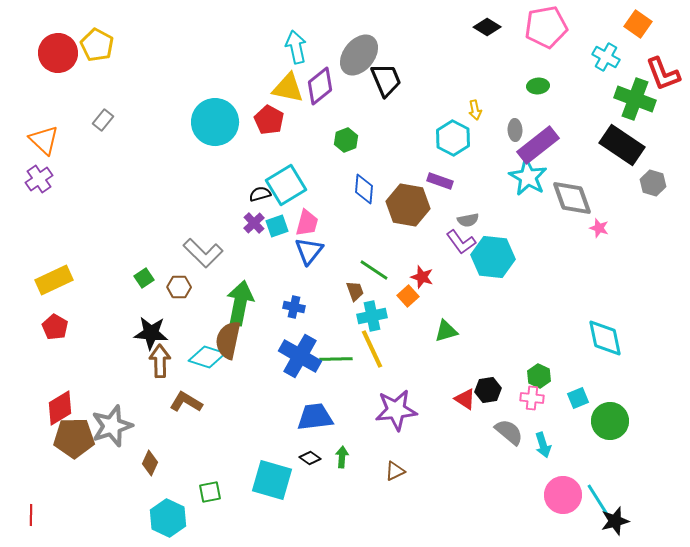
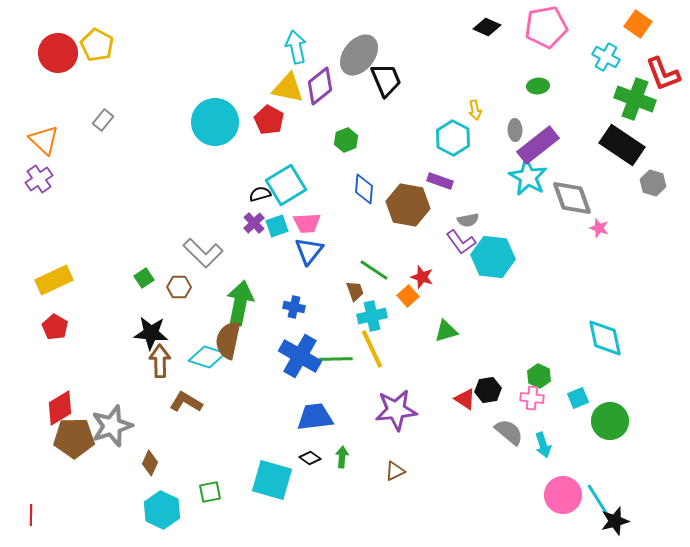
black diamond at (487, 27): rotated 8 degrees counterclockwise
pink trapezoid at (307, 223): rotated 72 degrees clockwise
cyan hexagon at (168, 518): moved 6 px left, 8 px up
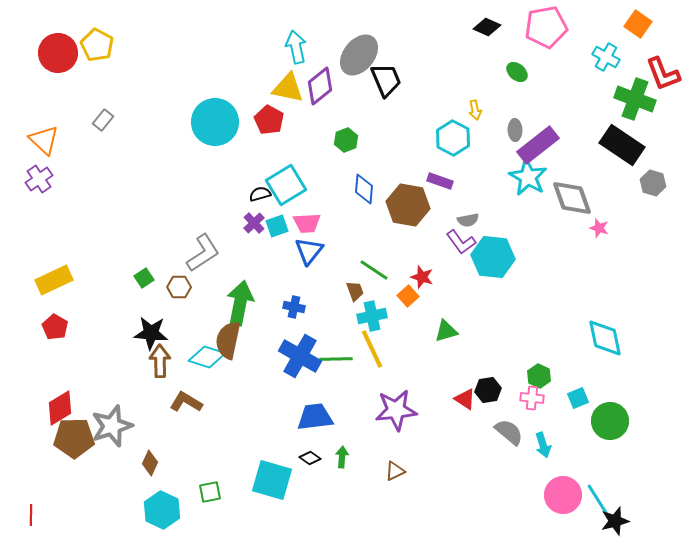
green ellipse at (538, 86): moved 21 px left, 14 px up; rotated 45 degrees clockwise
gray L-shape at (203, 253): rotated 78 degrees counterclockwise
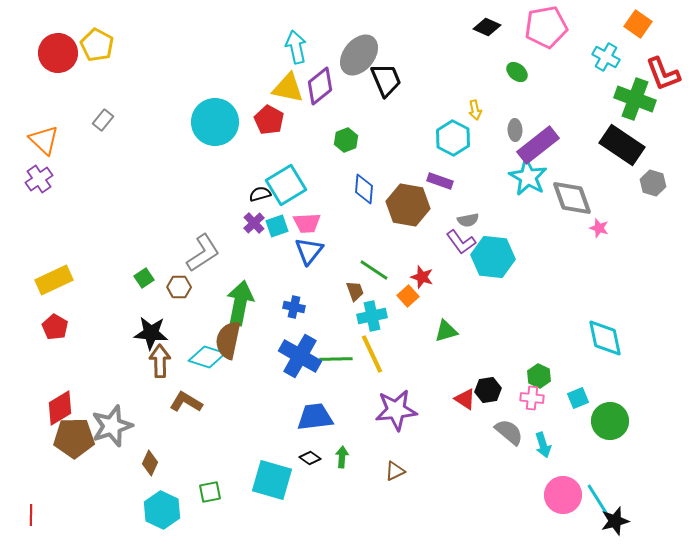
yellow line at (372, 349): moved 5 px down
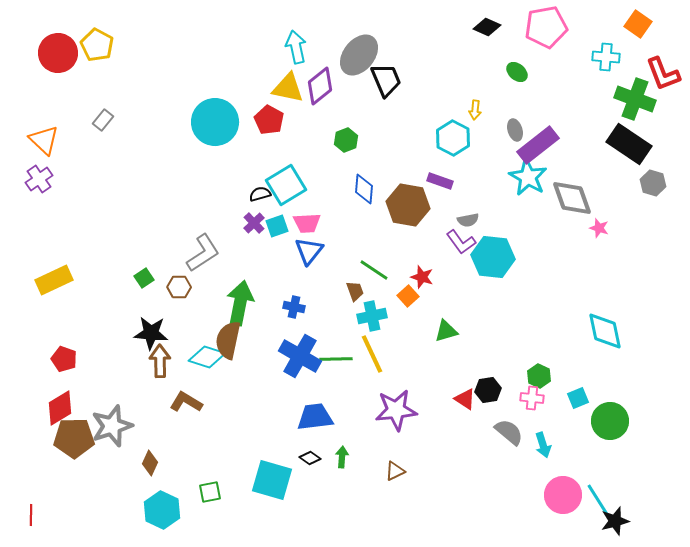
cyan cross at (606, 57): rotated 24 degrees counterclockwise
yellow arrow at (475, 110): rotated 18 degrees clockwise
gray ellipse at (515, 130): rotated 15 degrees counterclockwise
black rectangle at (622, 145): moved 7 px right, 1 px up
red pentagon at (55, 327): moved 9 px right, 32 px down; rotated 10 degrees counterclockwise
cyan diamond at (605, 338): moved 7 px up
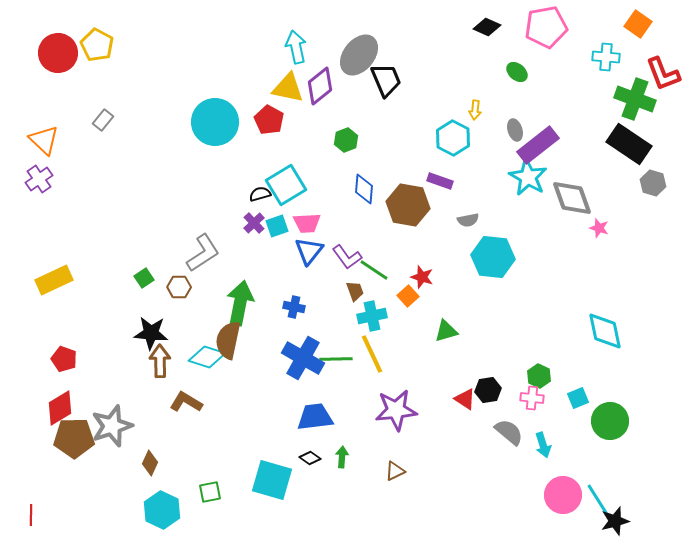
purple L-shape at (461, 242): moved 114 px left, 15 px down
blue cross at (300, 356): moved 3 px right, 2 px down
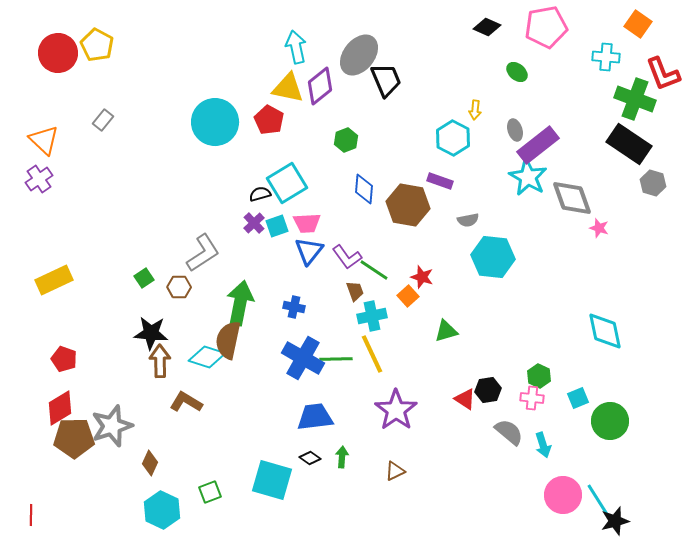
cyan square at (286, 185): moved 1 px right, 2 px up
purple star at (396, 410): rotated 30 degrees counterclockwise
green square at (210, 492): rotated 10 degrees counterclockwise
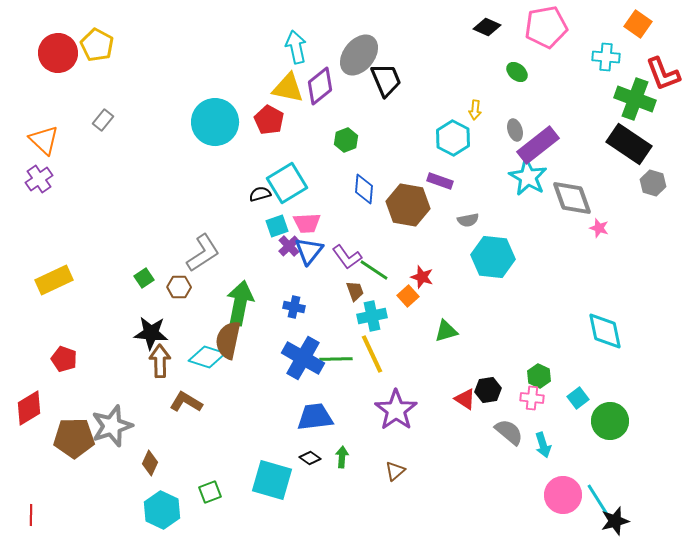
purple cross at (254, 223): moved 35 px right, 23 px down
cyan square at (578, 398): rotated 15 degrees counterclockwise
red diamond at (60, 408): moved 31 px left
brown triangle at (395, 471): rotated 15 degrees counterclockwise
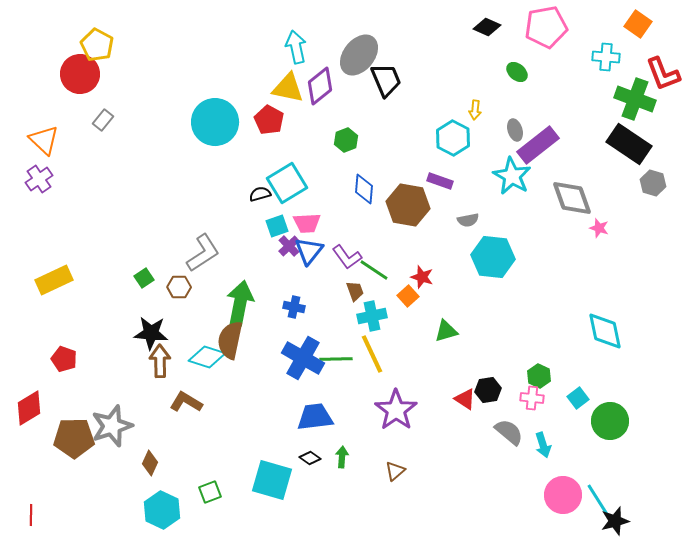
red circle at (58, 53): moved 22 px right, 21 px down
cyan star at (528, 177): moved 16 px left, 1 px up
brown semicircle at (228, 340): moved 2 px right
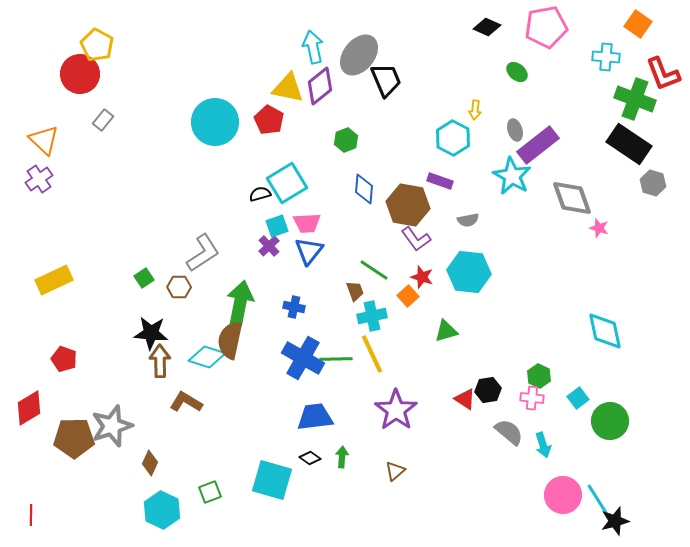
cyan arrow at (296, 47): moved 17 px right
purple cross at (289, 246): moved 20 px left
purple L-shape at (347, 257): moved 69 px right, 18 px up
cyan hexagon at (493, 257): moved 24 px left, 15 px down
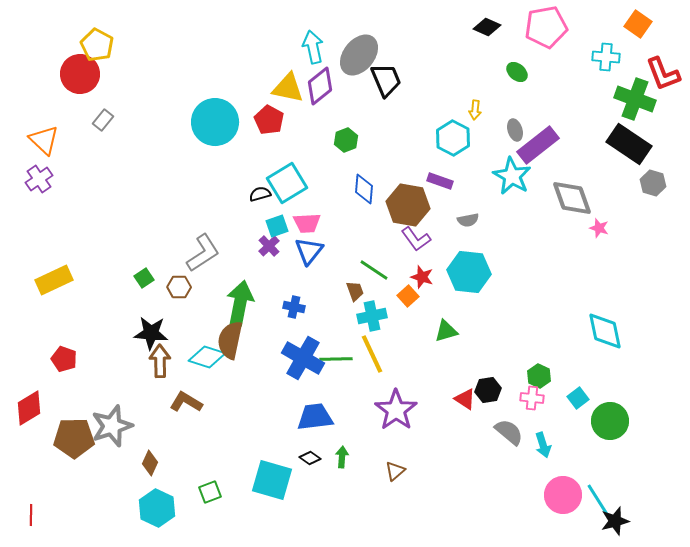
cyan hexagon at (162, 510): moved 5 px left, 2 px up
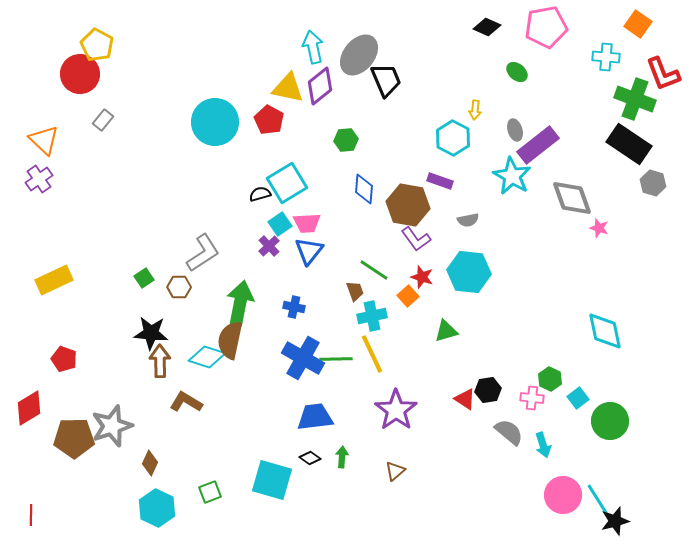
green hexagon at (346, 140): rotated 15 degrees clockwise
cyan square at (277, 226): moved 3 px right, 2 px up; rotated 15 degrees counterclockwise
green hexagon at (539, 376): moved 11 px right, 3 px down
